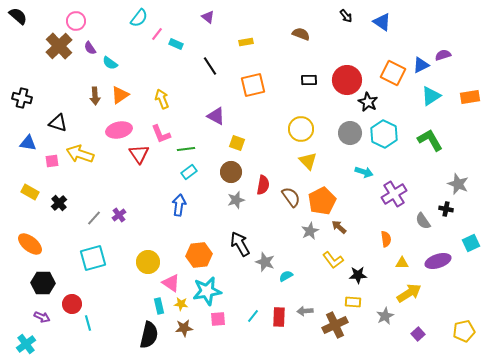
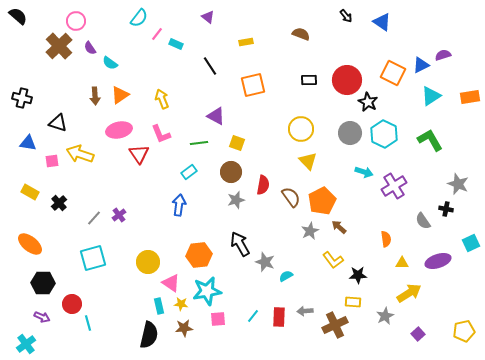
green line at (186, 149): moved 13 px right, 6 px up
purple cross at (394, 194): moved 8 px up
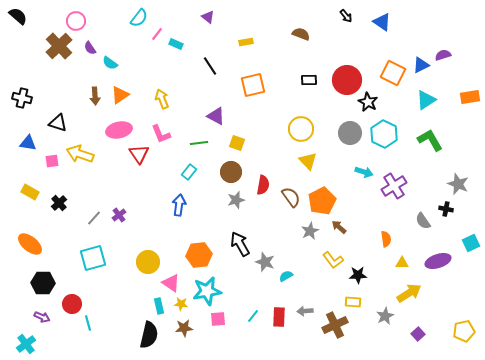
cyan triangle at (431, 96): moved 5 px left, 4 px down
cyan rectangle at (189, 172): rotated 14 degrees counterclockwise
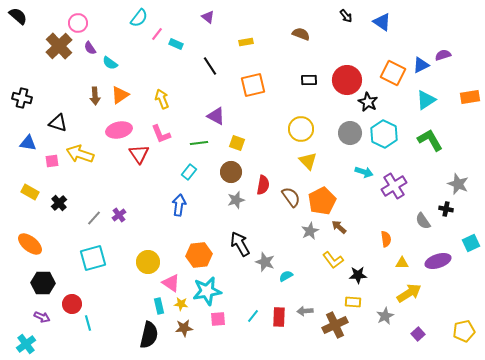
pink circle at (76, 21): moved 2 px right, 2 px down
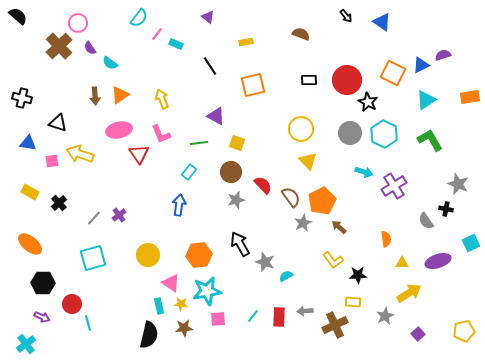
red semicircle at (263, 185): rotated 54 degrees counterclockwise
gray semicircle at (423, 221): moved 3 px right
gray star at (310, 231): moved 7 px left, 8 px up
yellow circle at (148, 262): moved 7 px up
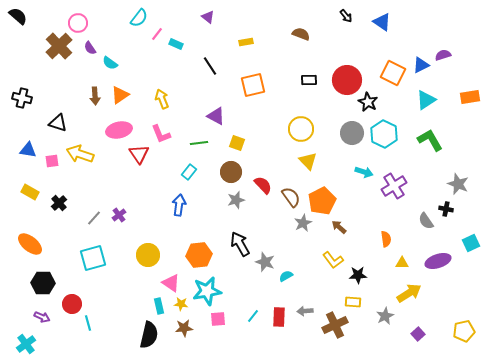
gray circle at (350, 133): moved 2 px right
blue triangle at (28, 143): moved 7 px down
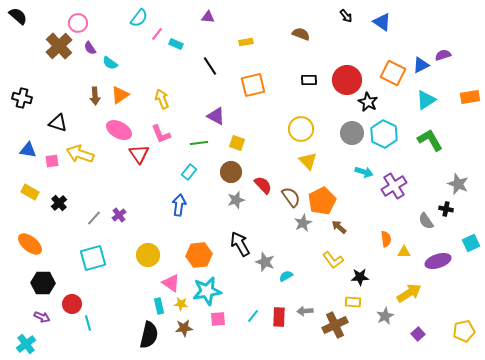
purple triangle at (208, 17): rotated 32 degrees counterclockwise
pink ellipse at (119, 130): rotated 40 degrees clockwise
yellow triangle at (402, 263): moved 2 px right, 11 px up
black star at (358, 275): moved 2 px right, 2 px down
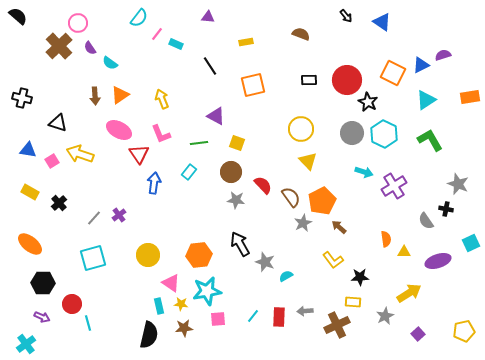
pink square at (52, 161): rotated 24 degrees counterclockwise
gray star at (236, 200): rotated 24 degrees clockwise
blue arrow at (179, 205): moved 25 px left, 22 px up
brown cross at (335, 325): moved 2 px right
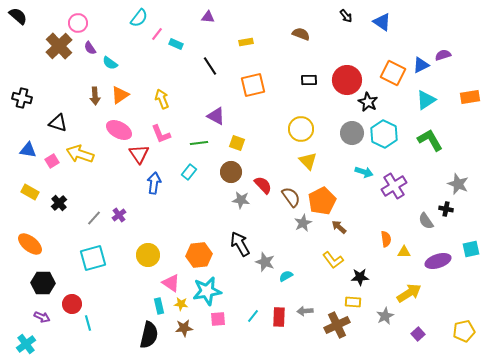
gray star at (236, 200): moved 5 px right
cyan square at (471, 243): moved 6 px down; rotated 12 degrees clockwise
